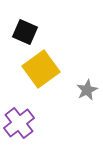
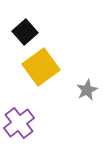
black square: rotated 25 degrees clockwise
yellow square: moved 2 px up
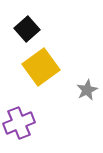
black square: moved 2 px right, 3 px up
purple cross: rotated 16 degrees clockwise
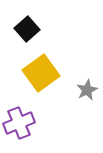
yellow square: moved 6 px down
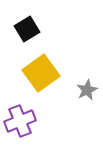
black square: rotated 10 degrees clockwise
purple cross: moved 1 px right, 2 px up
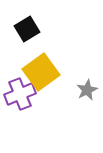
yellow square: moved 1 px up
purple cross: moved 27 px up
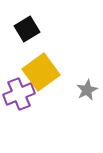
purple cross: moved 1 px left
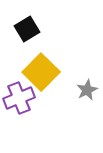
yellow square: rotated 9 degrees counterclockwise
purple cross: moved 4 px down
